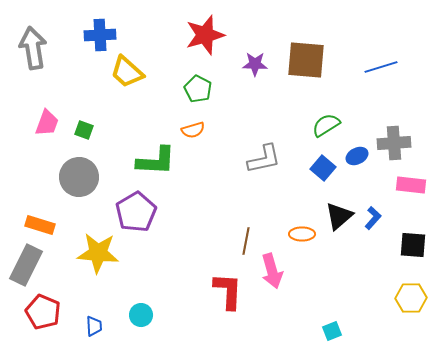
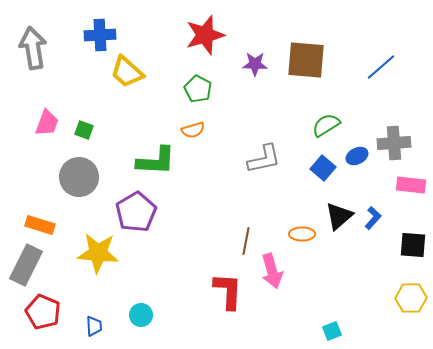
blue line: rotated 24 degrees counterclockwise
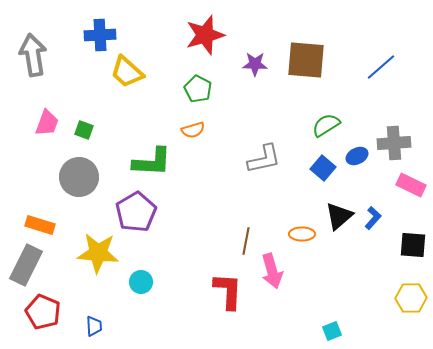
gray arrow: moved 7 px down
green L-shape: moved 4 px left, 1 px down
pink rectangle: rotated 20 degrees clockwise
cyan circle: moved 33 px up
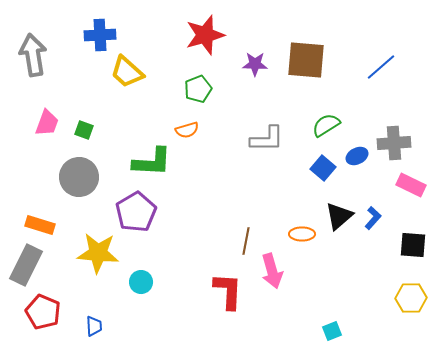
green pentagon: rotated 24 degrees clockwise
orange semicircle: moved 6 px left
gray L-shape: moved 3 px right, 20 px up; rotated 12 degrees clockwise
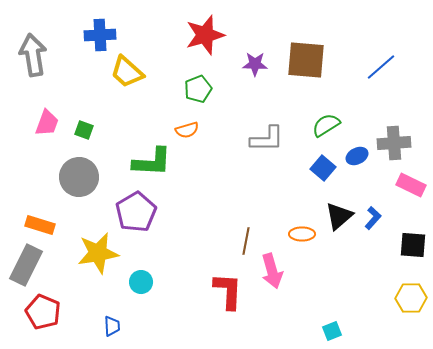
yellow star: rotated 15 degrees counterclockwise
blue trapezoid: moved 18 px right
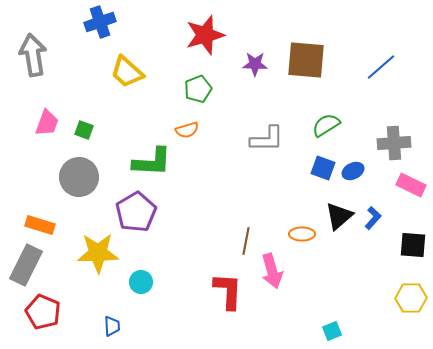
blue cross: moved 13 px up; rotated 16 degrees counterclockwise
blue ellipse: moved 4 px left, 15 px down
blue square: rotated 20 degrees counterclockwise
yellow star: rotated 9 degrees clockwise
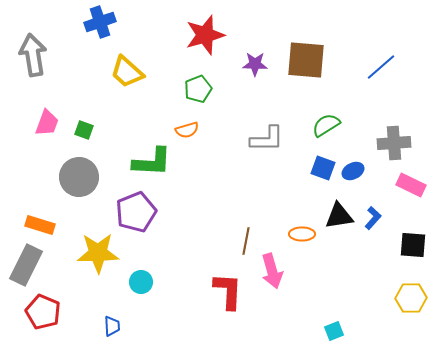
purple pentagon: rotated 9 degrees clockwise
black triangle: rotated 32 degrees clockwise
cyan square: moved 2 px right
